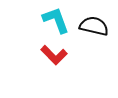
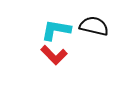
cyan L-shape: moved 10 px down; rotated 60 degrees counterclockwise
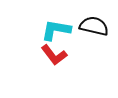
red L-shape: rotated 8 degrees clockwise
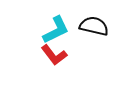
cyan L-shape: rotated 144 degrees clockwise
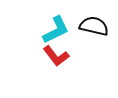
red L-shape: moved 2 px right, 1 px down
